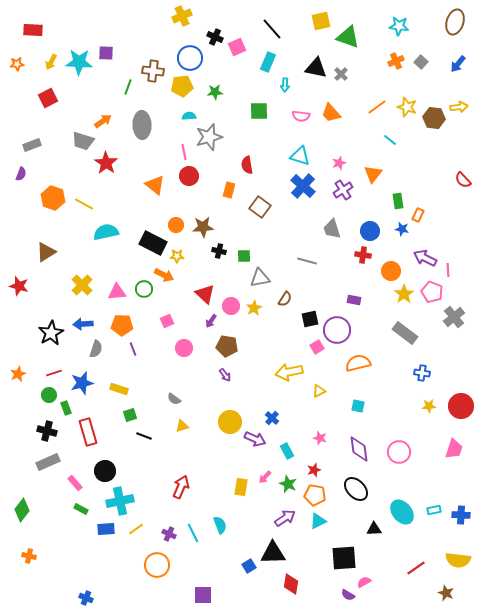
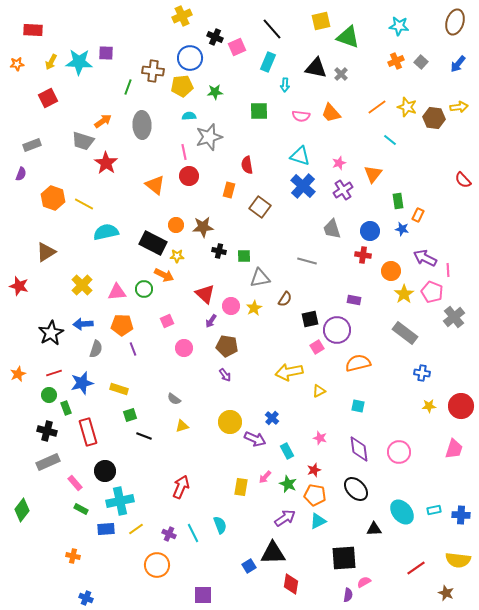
orange cross at (29, 556): moved 44 px right
purple semicircle at (348, 595): rotated 112 degrees counterclockwise
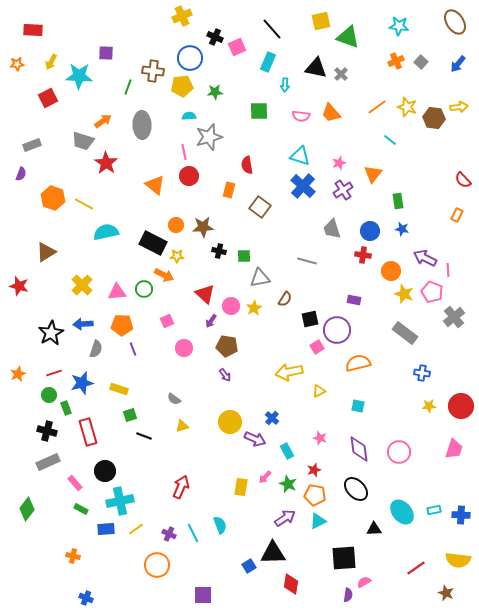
brown ellipse at (455, 22): rotated 50 degrees counterclockwise
cyan star at (79, 62): moved 14 px down
orange rectangle at (418, 215): moved 39 px right
yellow star at (404, 294): rotated 18 degrees counterclockwise
green diamond at (22, 510): moved 5 px right, 1 px up
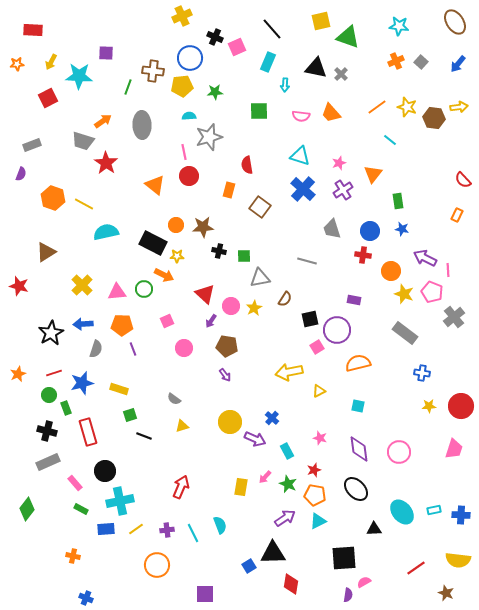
blue cross at (303, 186): moved 3 px down
purple cross at (169, 534): moved 2 px left, 4 px up; rotated 32 degrees counterclockwise
purple square at (203, 595): moved 2 px right, 1 px up
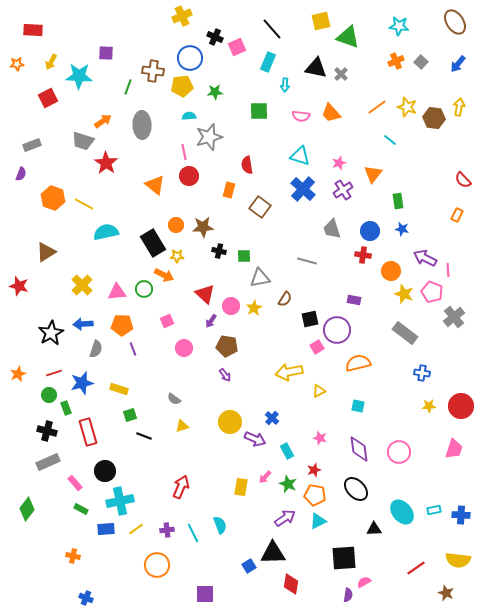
yellow arrow at (459, 107): rotated 72 degrees counterclockwise
black rectangle at (153, 243): rotated 32 degrees clockwise
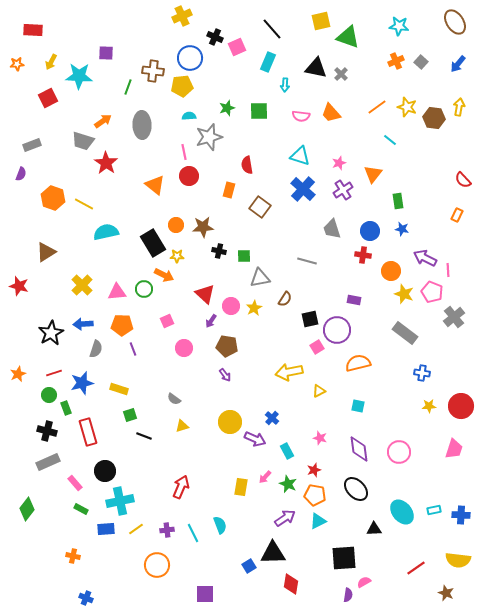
green star at (215, 92): moved 12 px right, 16 px down; rotated 14 degrees counterclockwise
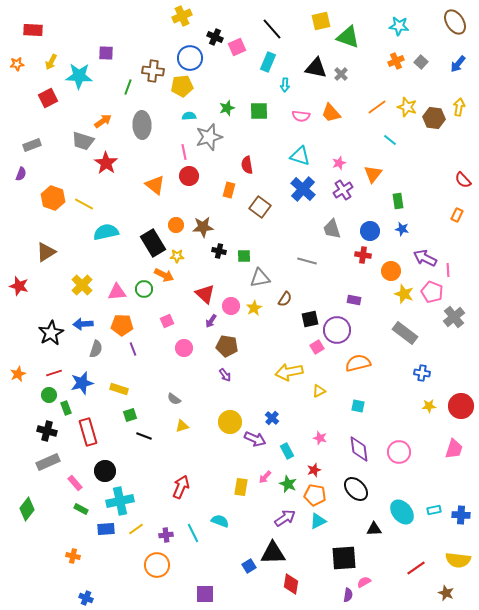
cyan semicircle at (220, 525): moved 4 px up; rotated 48 degrees counterclockwise
purple cross at (167, 530): moved 1 px left, 5 px down
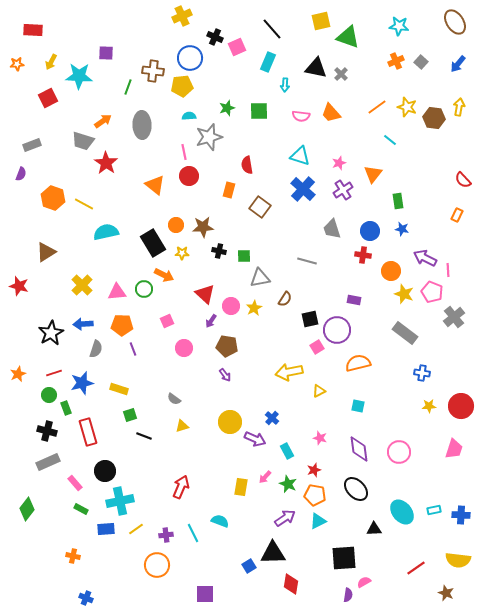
yellow star at (177, 256): moved 5 px right, 3 px up
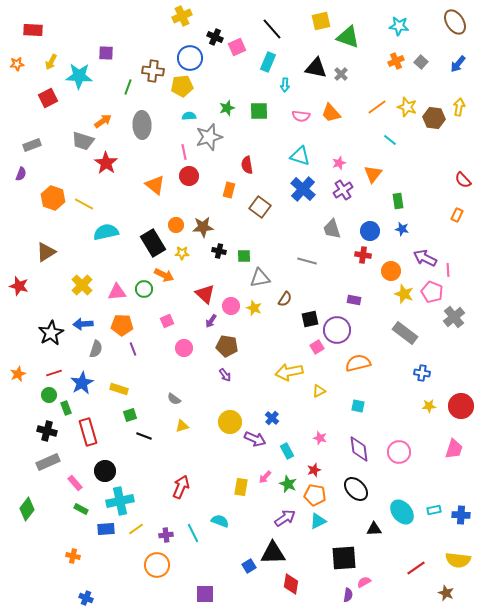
yellow star at (254, 308): rotated 21 degrees counterclockwise
blue star at (82, 383): rotated 15 degrees counterclockwise
